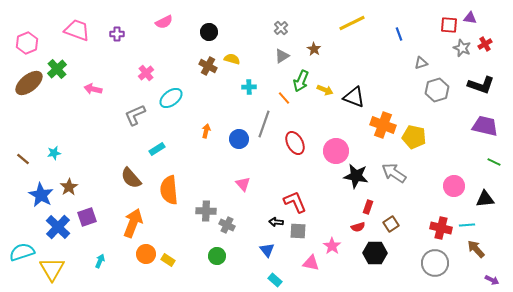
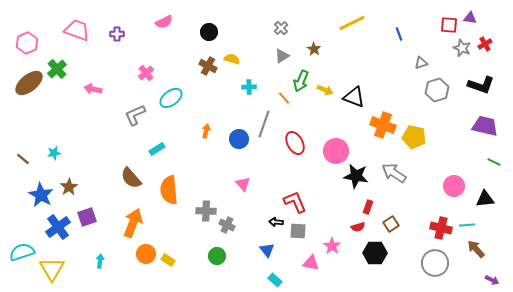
blue cross at (58, 227): rotated 10 degrees clockwise
cyan arrow at (100, 261): rotated 16 degrees counterclockwise
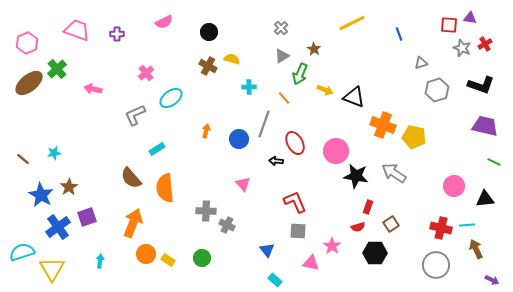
green arrow at (301, 81): moved 1 px left, 7 px up
orange semicircle at (169, 190): moved 4 px left, 2 px up
black arrow at (276, 222): moved 61 px up
brown arrow at (476, 249): rotated 18 degrees clockwise
green circle at (217, 256): moved 15 px left, 2 px down
gray circle at (435, 263): moved 1 px right, 2 px down
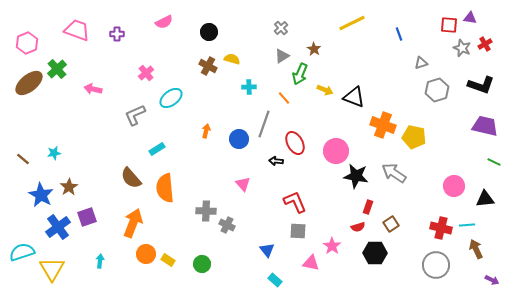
green circle at (202, 258): moved 6 px down
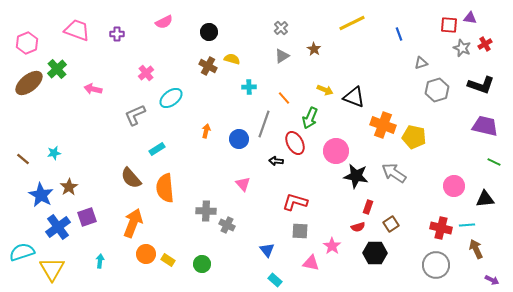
green arrow at (300, 74): moved 10 px right, 44 px down
red L-shape at (295, 202): rotated 50 degrees counterclockwise
gray square at (298, 231): moved 2 px right
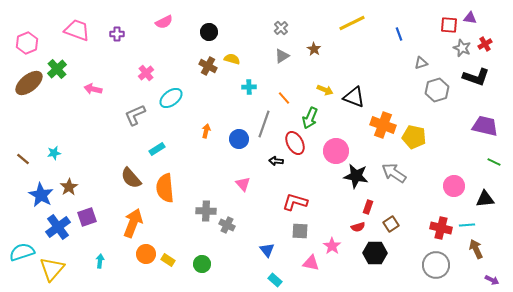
black L-shape at (481, 85): moved 5 px left, 8 px up
yellow triangle at (52, 269): rotated 12 degrees clockwise
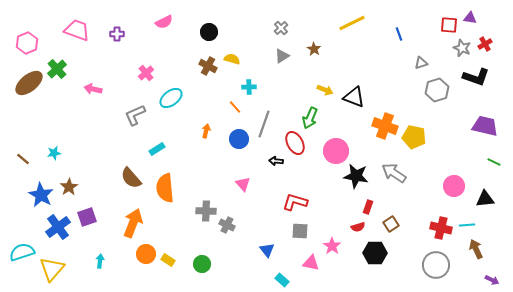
orange line at (284, 98): moved 49 px left, 9 px down
orange cross at (383, 125): moved 2 px right, 1 px down
cyan rectangle at (275, 280): moved 7 px right
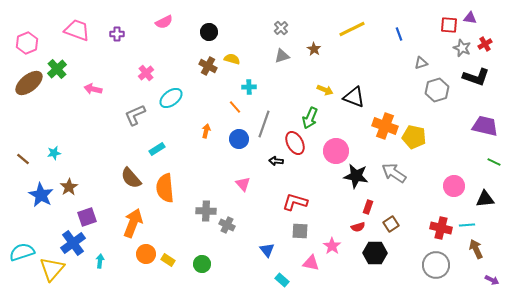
yellow line at (352, 23): moved 6 px down
gray triangle at (282, 56): rotated 14 degrees clockwise
blue cross at (58, 227): moved 15 px right, 16 px down
